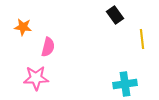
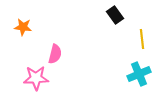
pink semicircle: moved 7 px right, 7 px down
cyan cross: moved 14 px right, 10 px up; rotated 15 degrees counterclockwise
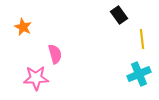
black rectangle: moved 4 px right
orange star: rotated 18 degrees clockwise
pink semicircle: rotated 30 degrees counterclockwise
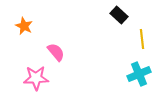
black rectangle: rotated 12 degrees counterclockwise
orange star: moved 1 px right, 1 px up
pink semicircle: moved 1 px right, 2 px up; rotated 24 degrees counterclockwise
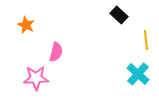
orange star: moved 2 px right, 1 px up
yellow line: moved 4 px right, 1 px down
pink semicircle: rotated 54 degrees clockwise
cyan cross: moved 1 px left; rotated 25 degrees counterclockwise
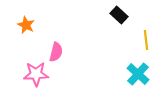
pink star: moved 4 px up
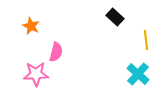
black rectangle: moved 4 px left, 2 px down
orange star: moved 5 px right, 1 px down
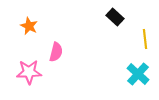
orange star: moved 2 px left
yellow line: moved 1 px left, 1 px up
pink star: moved 7 px left, 2 px up
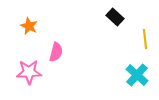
cyan cross: moved 1 px left, 1 px down
